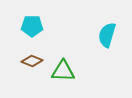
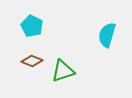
cyan pentagon: rotated 25 degrees clockwise
green triangle: rotated 20 degrees counterclockwise
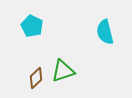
cyan semicircle: moved 2 px left, 3 px up; rotated 30 degrees counterclockwise
brown diamond: moved 4 px right, 17 px down; rotated 65 degrees counterclockwise
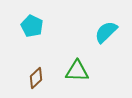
cyan semicircle: moved 1 px right; rotated 60 degrees clockwise
green triangle: moved 14 px right; rotated 20 degrees clockwise
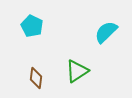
green triangle: rotated 35 degrees counterclockwise
brown diamond: rotated 40 degrees counterclockwise
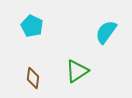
cyan semicircle: rotated 10 degrees counterclockwise
brown diamond: moved 3 px left
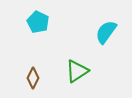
cyan pentagon: moved 6 px right, 4 px up
brown diamond: rotated 20 degrees clockwise
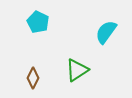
green triangle: moved 1 px up
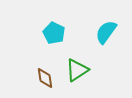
cyan pentagon: moved 16 px right, 11 px down
brown diamond: moved 12 px right; rotated 35 degrees counterclockwise
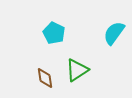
cyan semicircle: moved 8 px right, 1 px down
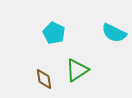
cyan semicircle: rotated 100 degrees counterclockwise
brown diamond: moved 1 px left, 1 px down
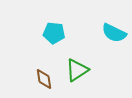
cyan pentagon: rotated 20 degrees counterclockwise
